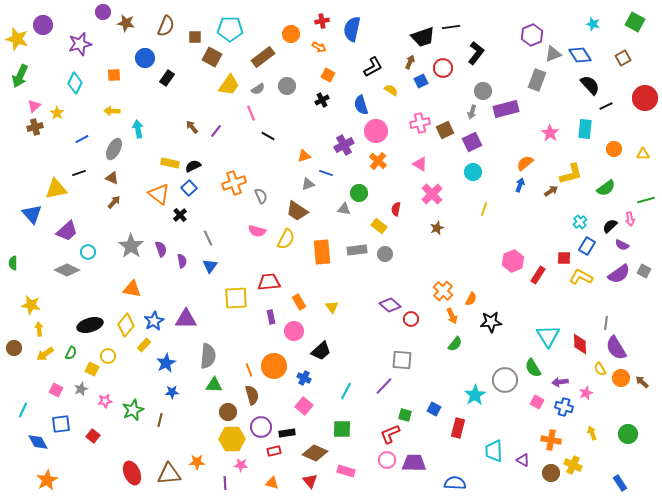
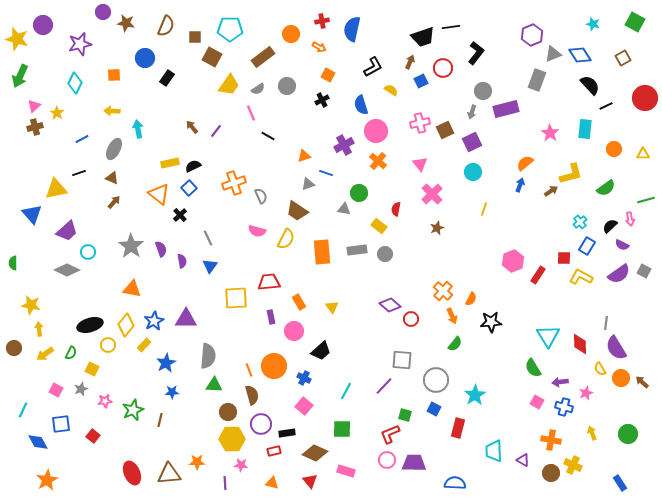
yellow rectangle at (170, 163): rotated 24 degrees counterclockwise
pink triangle at (420, 164): rotated 21 degrees clockwise
yellow circle at (108, 356): moved 11 px up
gray circle at (505, 380): moved 69 px left
purple circle at (261, 427): moved 3 px up
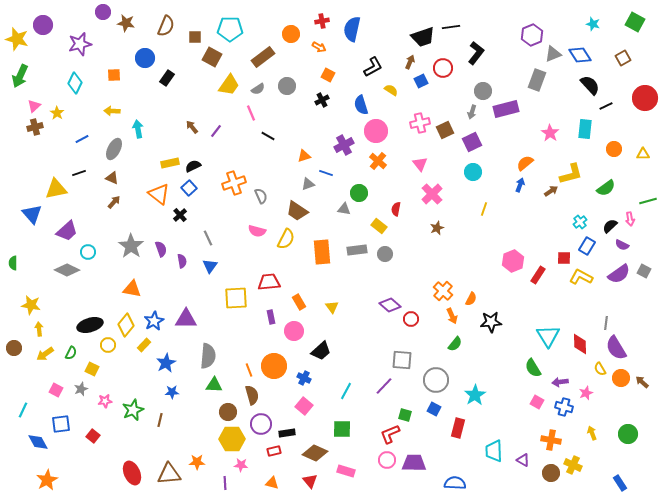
green line at (646, 200): moved 2 px right, 1 px down
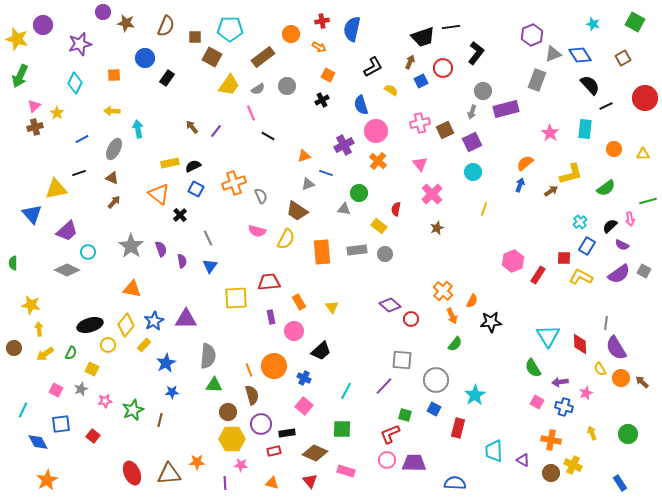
blue square at (189, 188): moved 7 px right, 1 px down; rotated 21 degrees counterclockwise
orange semicircle at (471, 299): moved 1 px right, 2 px down
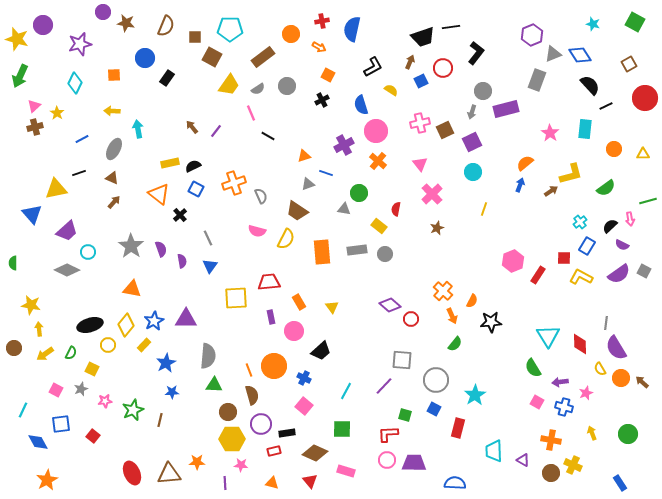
brown square at (623, 58): moved 6 px right, 6 px down
red L-shape at (390, 434): moved 2 px left; rotated 20 degrees clockwise
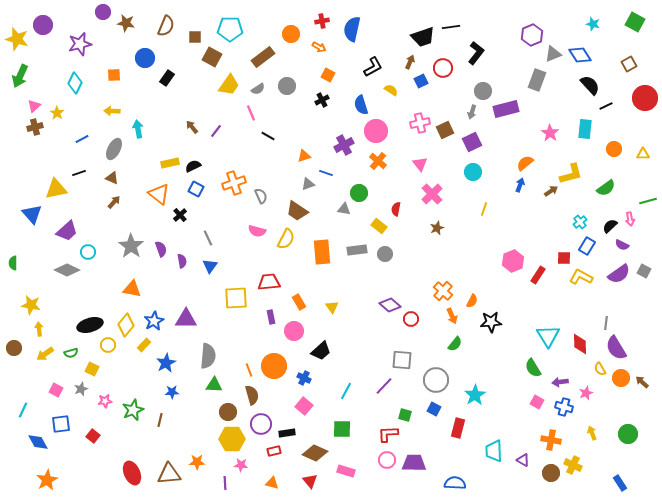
green semicircle at (71, 353): rotated 48 degrees clockwise
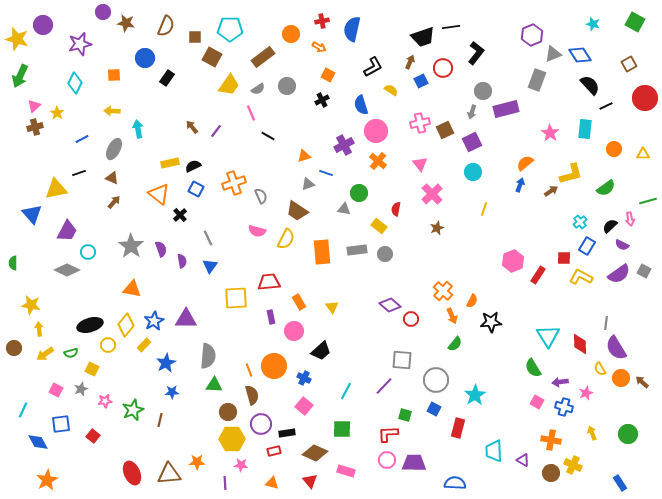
purple trapezoid at (67, 231): rotated 20 degrees counterclockwise
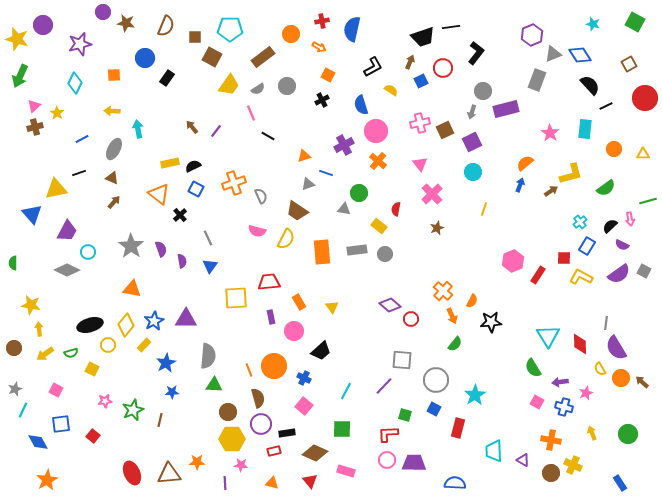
gray star at (81, 389): moved 66 px left
brown semicircle at (252, 395): moved 6 px right, 3 px down
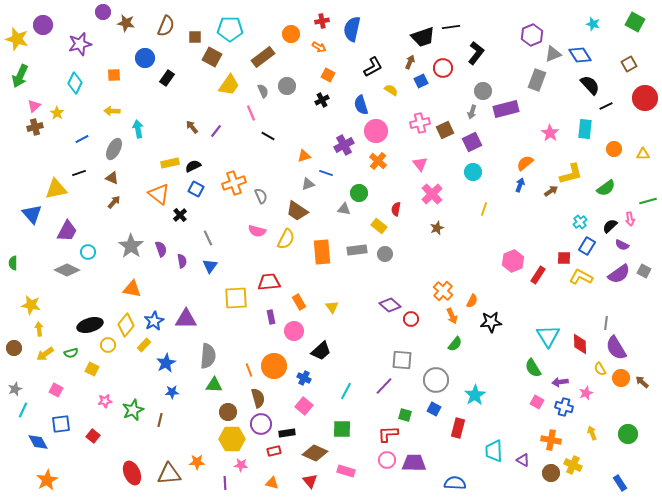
gray semicircle at (258, 89): moved 5 px right, 2 px down; rotated 80 degrees counterclockwise
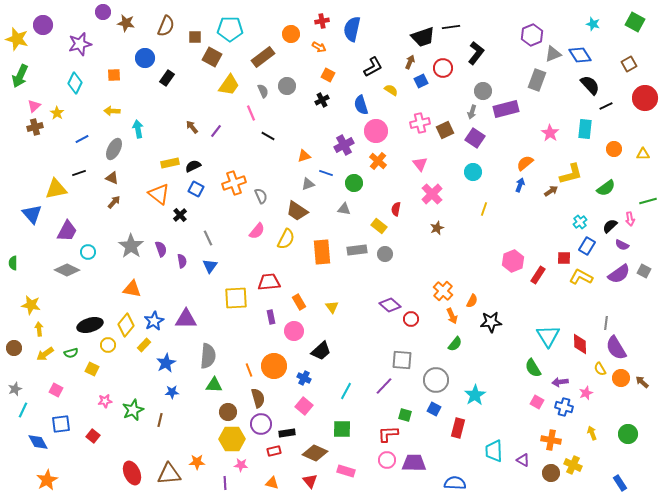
purple square at (472, 142): moved 3 px right, 4 px up; rotated 30 degrees counterclockwise
green circle at (359, 193): moved 5 px left, 10 px up
pink semicircle at (257, 231): rotated 66 degrees counterclockwise
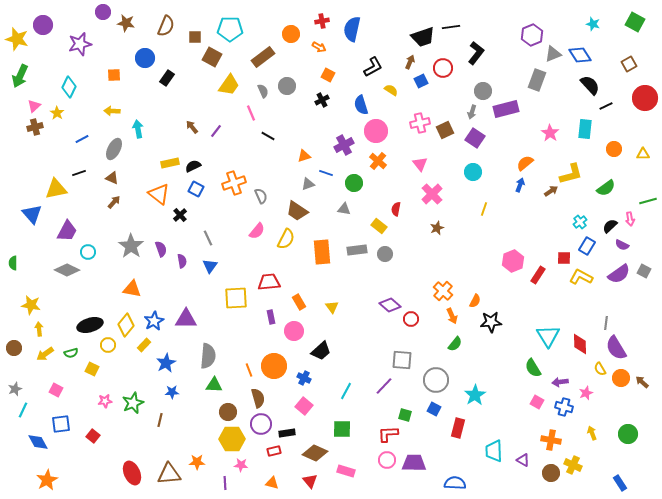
cyan diamond at (75, 83): moved 6 px left, 4 px down
orange semicircle at (472, 301): moved 3 px right
green star at (133, 410): moved 7 px up
